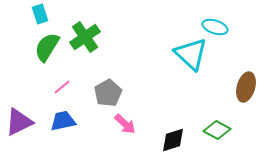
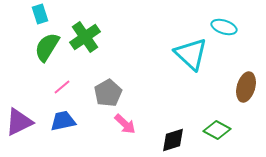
cyan ellipse: moved 9 px right
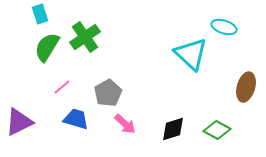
blue trapezoid: moved 13 px right, 2 px up; rotated 28 degrees clockwise
black diamond: moved 11 px up
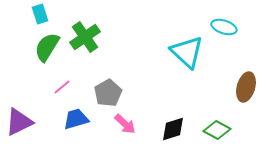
cyan triangle: moved 4 px left, 2 px up
blue trapezoid: rotated 32 degrees counterclockwise
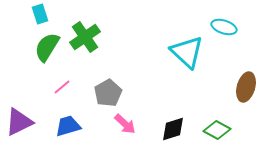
blue trapezoid: moved 8 px left, 7 px down
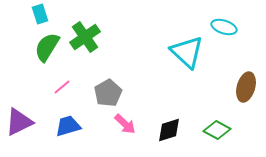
black diamond: moved 4 px left, 1 px down
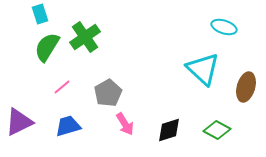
cyan triangle: moved 16 px right, 17 px down
pink arrow: rotated 15 degrees clockwise
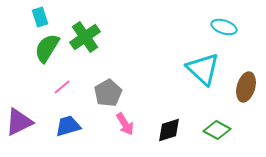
cyan rectangle: moved 3 px down
green semicircle: moved 1 px down
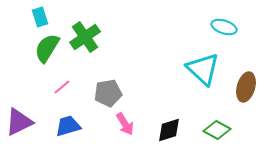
gray pentagon: rotated 20 degrees clockwise
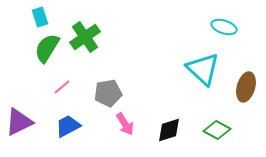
blue trapezoid: rotated 12 degrees counterclockwise
